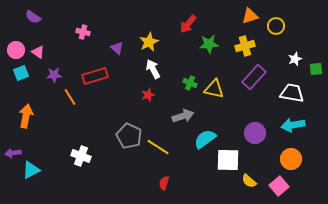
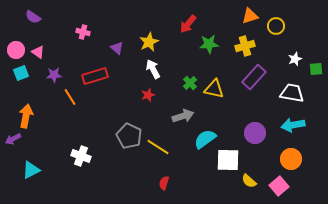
green cross: rotated 24 degrees clockwise
purple arrow: moved 14 px up; rotated 21 degrees counterclockwise
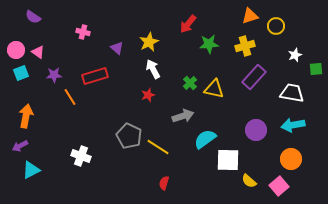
white star: moved 4 px up
purple circle: moved 1 px right, 3 px up
purple arrow: moved 7 px right, 7 px down
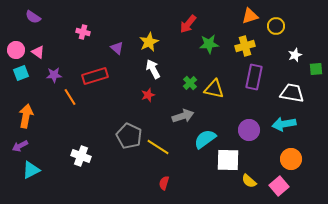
purple rectangle: rotated 30 degrees counterclockwise
cyan arrow: moved 9 px left, 1 px up
purple circle: moved 7 px left
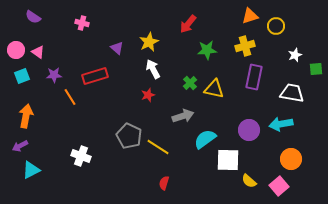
pink cross: moved 1 px left, 9 px up
green star: moved 2 px left, 6 px down
cyan square: moved 1 px right, 3 px down
cyan arrow: moved 3 px left
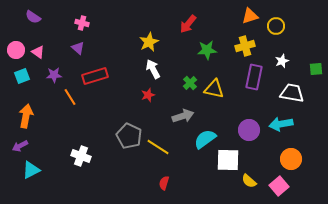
purple triangle: moved 39 px left
white star: moved 13 px left, 6 px down
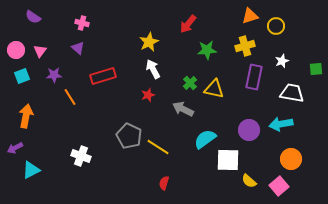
pink triangle: moved 2 px right, 1 px up; rotated 32 degrees clockwise
red rectangle: moved 8 px right
gray arrow: moved 7 px up; rotated 135 degrees counterclockwise
purple arrow: moved 5 px left, 2 px down
